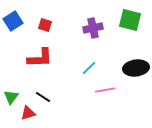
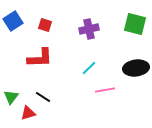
green square: moved 5 px right, 4 px down
purple cross: moved 4 px left, 1 px down
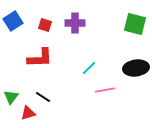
purple cross: moved 14 px left, 6 px up; rotated 12 degrees clockwise
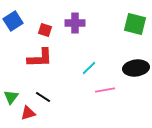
red square: moved 5 px down
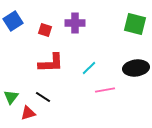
red L-shape: moved 11 px right, 5 px down
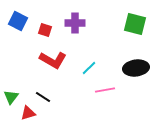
blue square: moved 5 px right; rotated 30 degrees counterclockwise
red L-shape: moved 2 px right, 3 px up; rotated 32 degrees clockwise
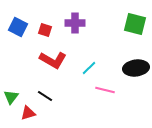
blue square: moved 6 px down
pink line: rotated 24 degrees clockwise
black line: moved 2 px right, 1 px up
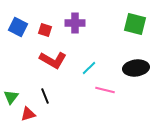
black line: rotated 35 degrees clockwise
red triangle: moved 1 px down
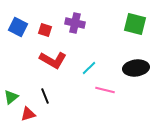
purple cross: rotated 12 degrees clockwise
green triangle: rotated 14 degrees clockwise
